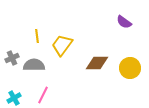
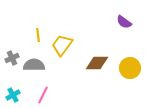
yellow line: moved 1 px right, 1 px up
cyan cross: moved 1 px left, 3 px up
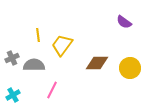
pink line: moved 9 px right, 5 px up
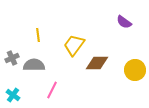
yellow trapezoid: moved 12 px right
yellow circle: moved 5 px right, 2 px down
cyan cross: rotated 24 degrees counterclockwise
